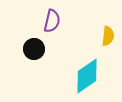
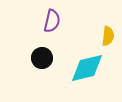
black circle: moved 8 px right, 9 px down
cyan diamond: moved 8 px up; rotated 21 degrees clockwise
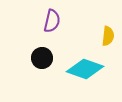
cyan diamond: moved 2 px left, 1 px down; rotated 33 degrees clockwise
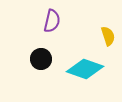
yellow semicircle: rotated 24 degrees counterclockwise
black circle: moved 1 px left, 1 px down
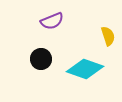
purple semicircle: rotated 55 degrees clockwise
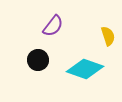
purple semicircle: moved 1 px right, 5 px down; rotated 30 degrees counterclockwise
black circle: moved 3 px left, 1 px down
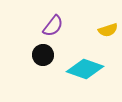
yellow semicircle: moved 6 px up; rotated 90 degrees clockwise
black circle: moved 5 px right, 5 px up
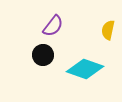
yellow semicircle: rotated 120 degrees clockwise
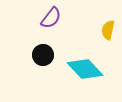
purple semicircle: moved 2 px left, 8 px up
cyan diamond: rotated 27 degrees clockwise
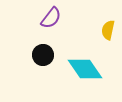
cyan diamond: rotated 9 degrees clockwise
